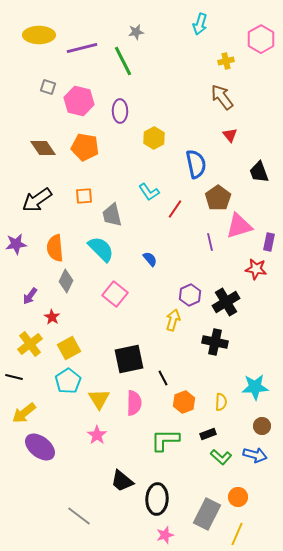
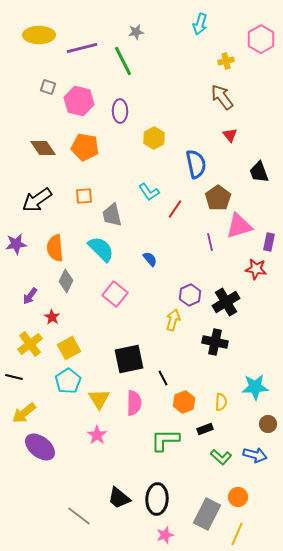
brown circle at (262, 426): moved 6 px right, 2 px up
black rectangle at (208, 434): moved 3 px left, 5 px up
black trapezoid at (122, 481): moved 3 px left, 17 px down
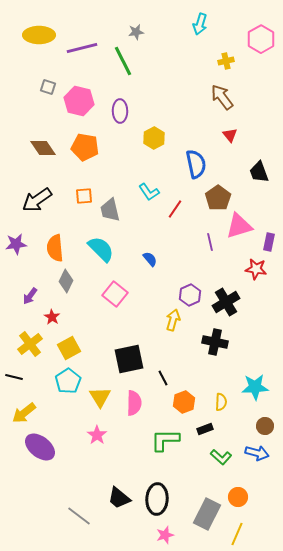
gray trapezoid at (112, 215): moved 2 px left, 5 px up
yellow triangle at (99, 399): moved 1 px right, 2 px up
brown circle at (268, 424): moved 3 px left, 2 px down
blue arrow at (255, 455): moved 2 px right, 2 px up
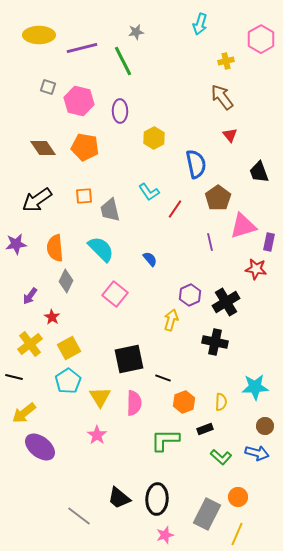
pink triangle at (239, 226): moved 4 px right
yellow arrow at (173, 320): moved 2 px left
black line at (163, 378): rotated 42 degrees counterclockwise
